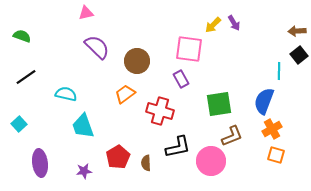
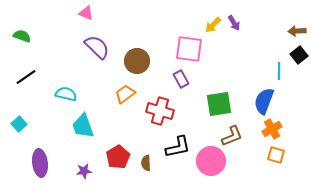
pink triangle: rotated 35 degrees clockwise
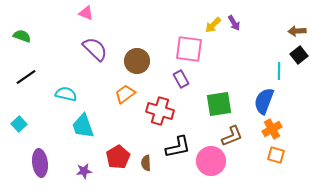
purple semicircle: moved 2 px left, 2 px down
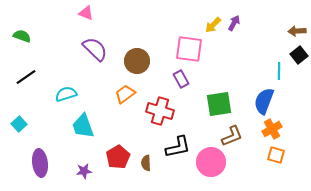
purple arrow: rotated 119 degrees counterclockwise
cyan semicircle: rotated 30 degrees counterclockwise
pink circle: moved 1 px down
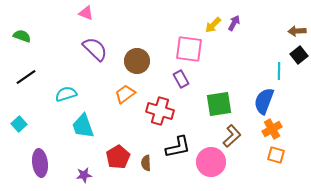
brown L-shape: rotated 20 degrees counterclockwise
purple star: moved 4 px down
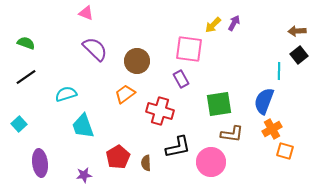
green semicircle: moved 4 px right, 7 px down
brown L-shape: moved 2 px up; rotated 50 degrees clockwise
orange square: moved 9 px right, 4 px up
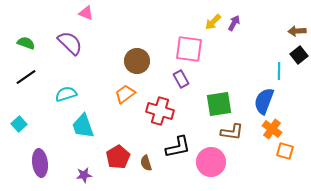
yellow arrow: moved 3 px up
purple semicircle: moved 25 px left, 6 px up
orange cross: rotated 24 degrees counterclockwise
brown L-shape: moved 2 px up
brown semicircle: rotated 14 degrees counterclockwise
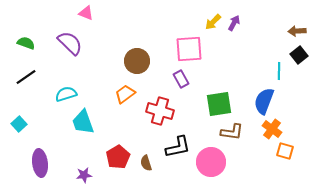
pink square: rotated 12 degrees counterclockwise
cyan trapezoid: moved 4 px up
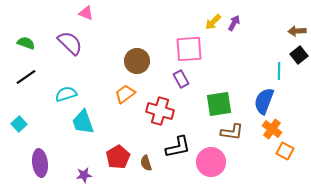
orange square: rotated 12 degrees clockwise
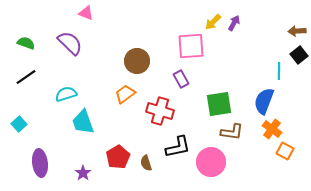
pink square: moved 2 px right, 3 px up
purple star: moved 1 px left, 2 px up; rotated 28 degrees counterclockwise
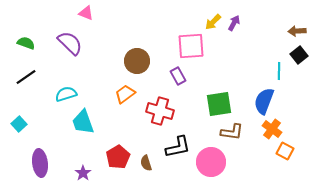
purple rectangle: moved 3 px left, 3 px up
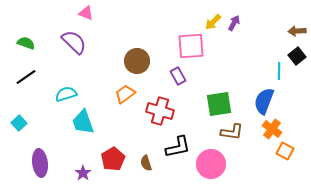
purple semicircle: moved 4 px right, 1 px up
black square: moved 2 px left, 1 px down
cyan square: moved 1 px up
red pentagon: moved 5 px left, 2 px down
pink circle: moved 2 px down
